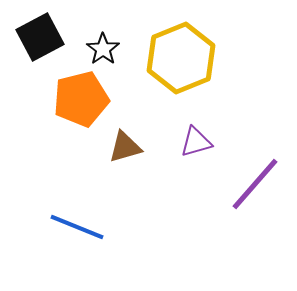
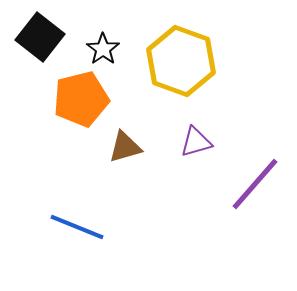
black square: rotated 24 degrees counterclockwise
yellow hexagon: moved 3 px down; rotated 18 degrees counterclockwise
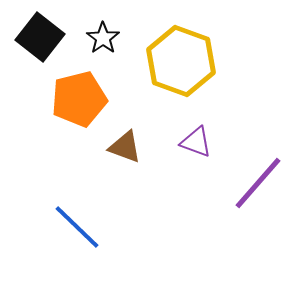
black star: moved 11 px up
orange pentagon: moved 2 px left
purple triangle: rotated 36 degrees clockwise
brown triangle: rotated 36 degrees clockwise
purple line: moved 3 px right, 1 px up
blue line: rotated 22 degrees clockwise
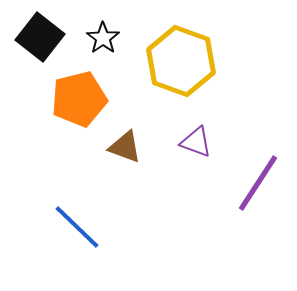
purple line: rotated 8 degrees counterclockwise
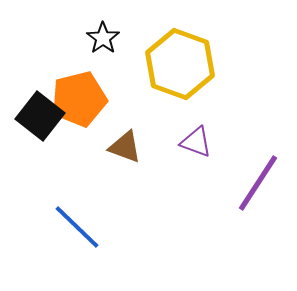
black square: moved 79 px down
yellow hexagon: moved 1 px left, 3 px down
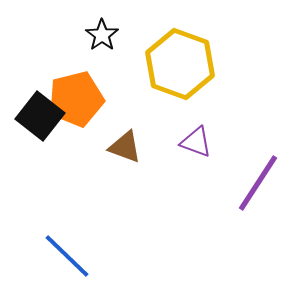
black star: moved 1 px left, 3 px up
orange pentagon: moved 3 px left
blue line: moved 10 px left, 29 px down
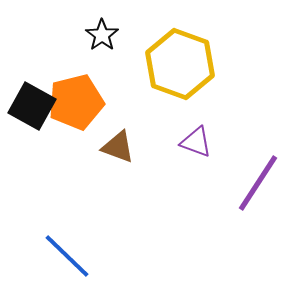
orange pentagon: moved 3 px down
black square: moved 8 px left, 10 px up; rotated 9 degrees counterclockwise
brown triangle: moved 7 px left
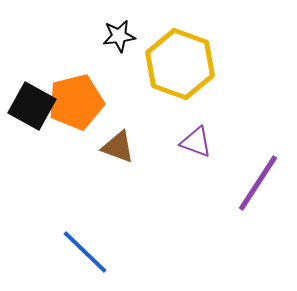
black star: moved 17 px right, 1 px down; rotated 28 degrees clockwise
blue line: moved 18 px right, 4 px up
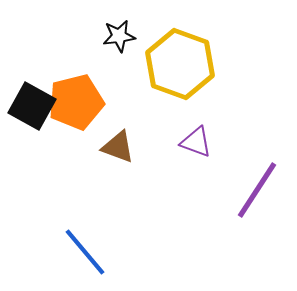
purple line: moved 1 px left, 7 px down
blue line: rotated 6 degrees clockwise
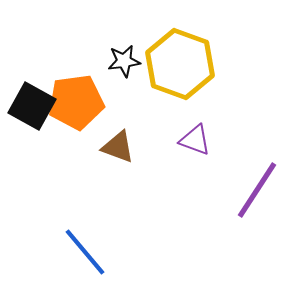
black star: moved 5 px right, 25 px down
orange pentagon: rotated 6 degrees clockwise
purple triangle: moved 1 px left, 2 px up
